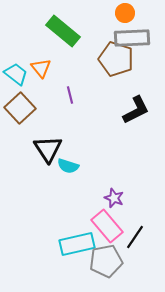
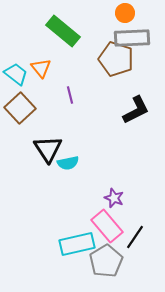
cyan semicircle: moved 3 px up; rotated 30 degrees counterclockwise
gray pentagon: rotated 20 degrees counterclockwise
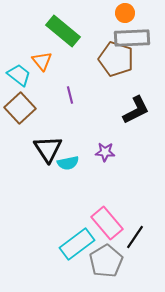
orange triangle: moved 1 px right, 7 px up
cyan trapezoid: moved 3 px right, 1 px down
purple star: moved 9 px left, 46 px up; rotated 18 degrees counterclockwise
pink rectangle: moved 3 px up
cyan rectangle: rotated 24 degrees counterclockwise
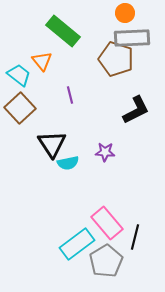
black triangle: moved 4 px right, 5 px up
black line: rotated 20 degrees counterclockwise
